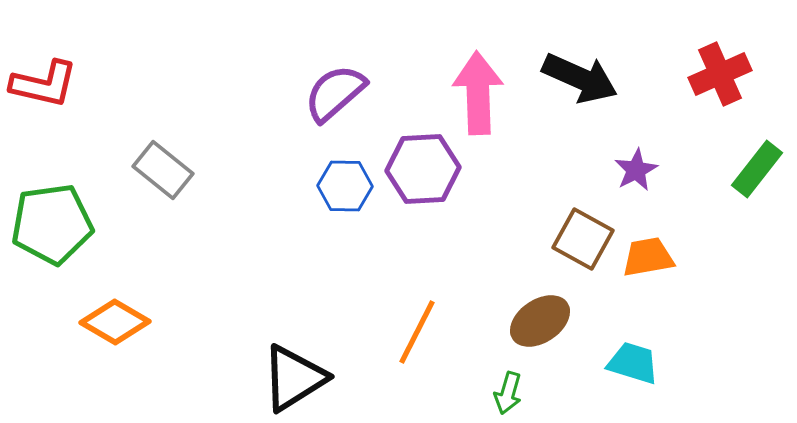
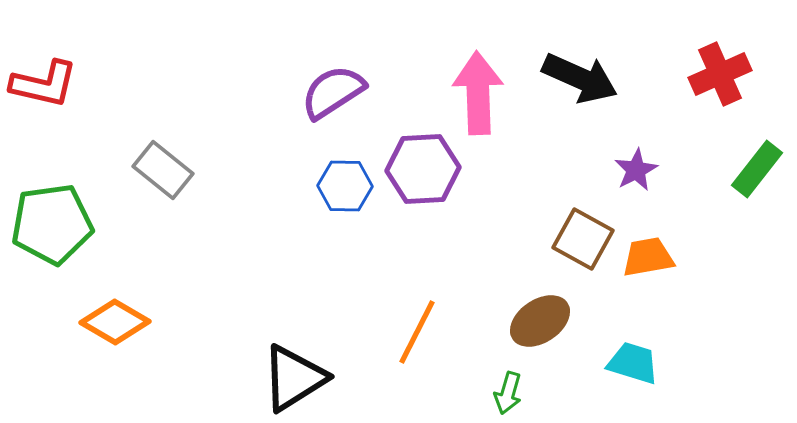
purple semicircle: moved 2 px left, 1 px up; rotated 8 degrees clockwise
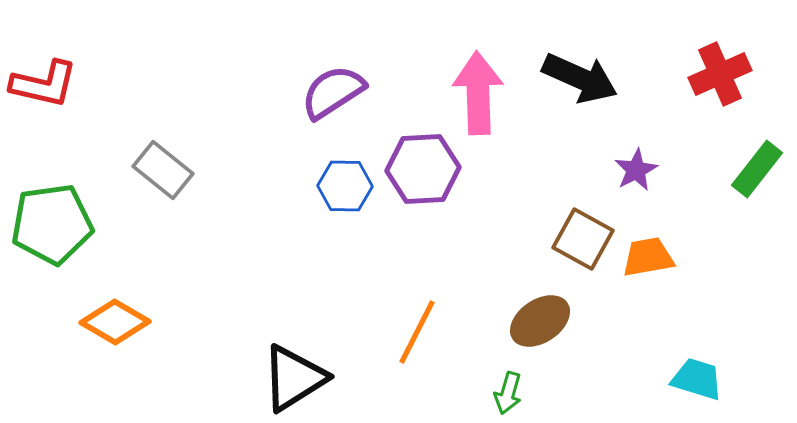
cyan trapezoid: moved 64 px right, 16 px down
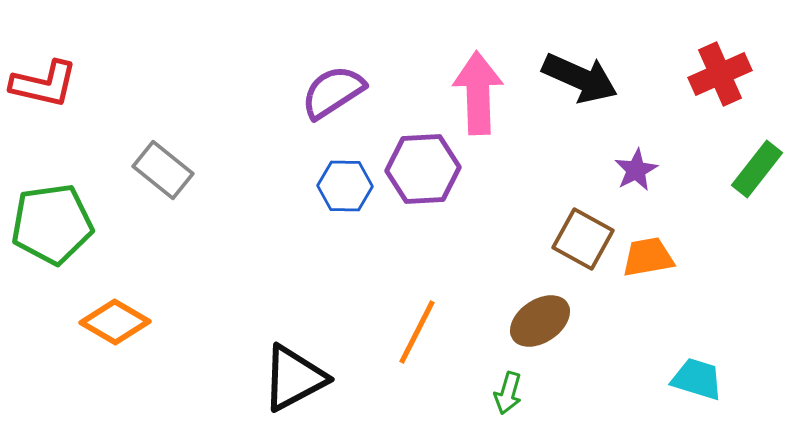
black triangle: rotated 4 degrees clockwise
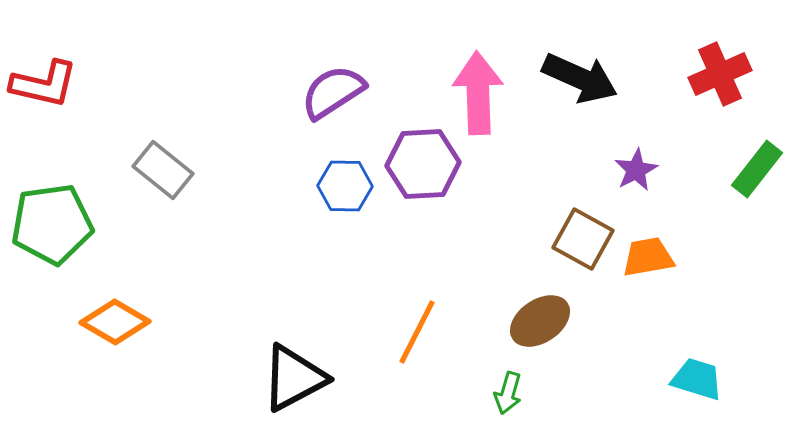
purple hexagon: moved 5 px up
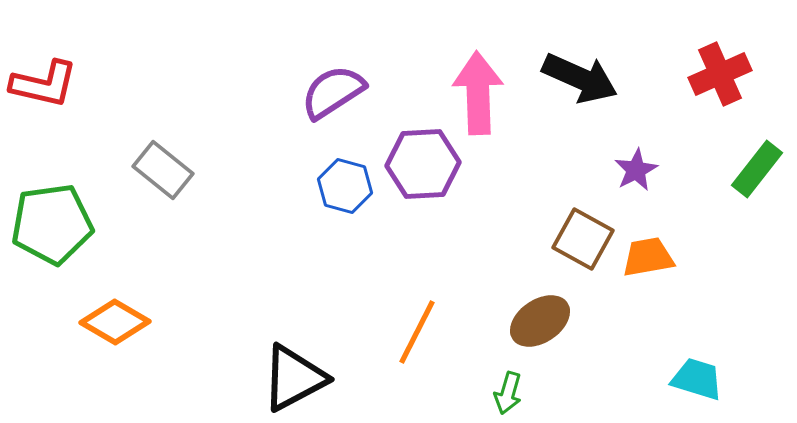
blue hexagon: rotated 14 degrees clockwise
